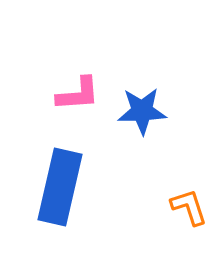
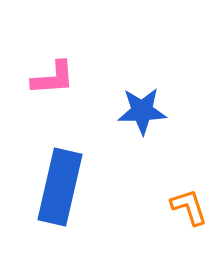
pink L-shape: moved 25 px left, 16 px up
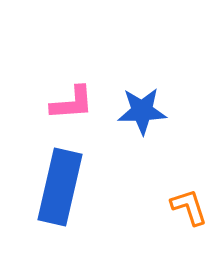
pink L-shape: moved 19 px right, 25 px down
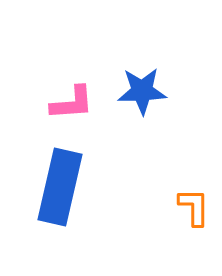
blue star: moved 20 px up
orange L-shape: moved 5 px right; rotated 18 degrees clockwise
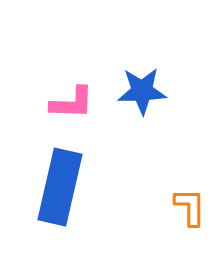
pink L-shape: rotated 6 degrees clockwise
orange L-shape: moved 4 px left
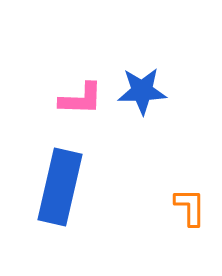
pink L-shape: moved 9 px right, 4 px up
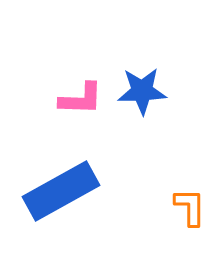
blue rectangle: moved 1 px right, 4 px down; rotated 48 degrees clockwise
